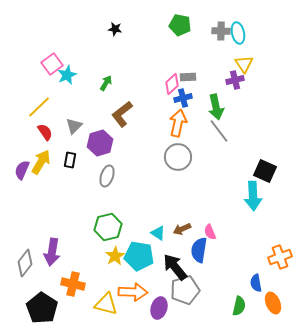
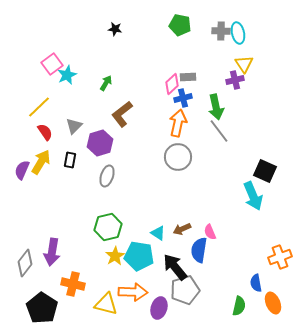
cyan arrow at (253, 196): rotated 20 degrees counterclockwise
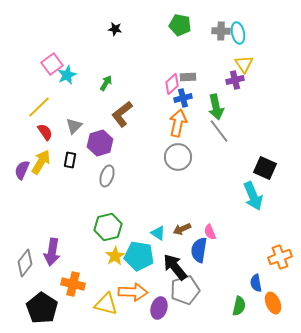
black square at (265, 171): moved 3 px up
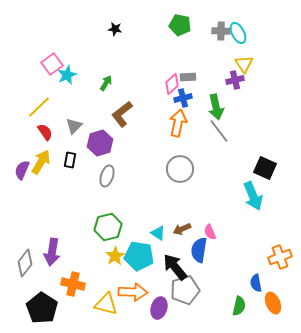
cyan ellipse at (238, 33): rotated 15 degrees counterclockwise
gray circle at (178, 157): moved 2 px right, 12 px down
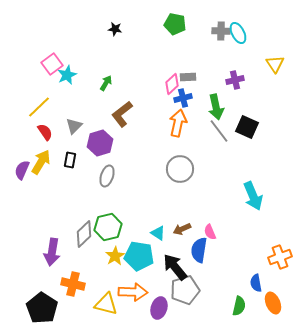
green pentagon at (180, 25): moved 5 px left, 1 px up
yellow triangle at (244, 64): moved 31 px right
black square at (265, 168): moved 18 px left, 41 px up
gray diamond at (25, 263): moved 59 px right, 29 px up; rotated 8 degrees clockwise
